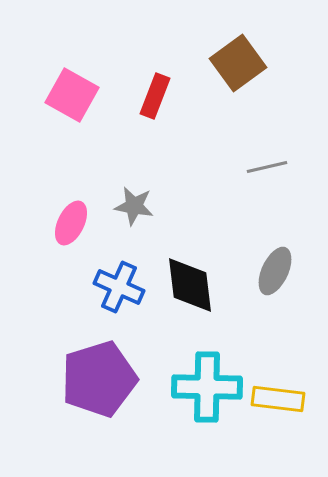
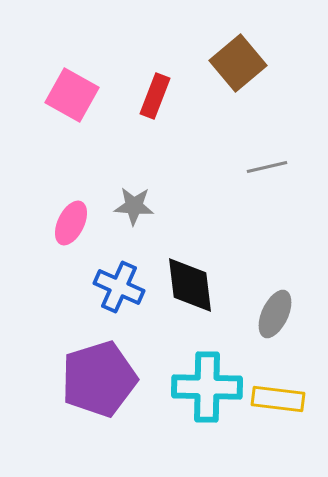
brown square: rotated 4 degrees counterclockwise
gray star: rotated 6 degrees counterclockwise
gray ellipse: moved 43 px down
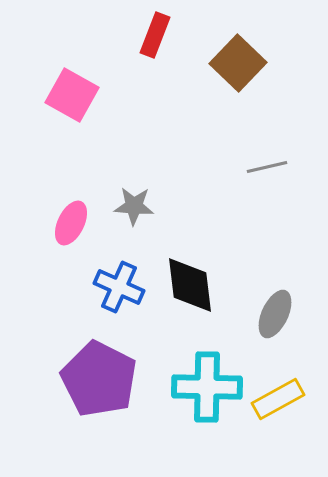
brown square: rotated 6 degrees counterclockwise
red rectangle: moved 61 px up
purple pentagon: rotated 28 degrees counterclockwise
yellow rectangle: rotated 36 degrees counterclockwise
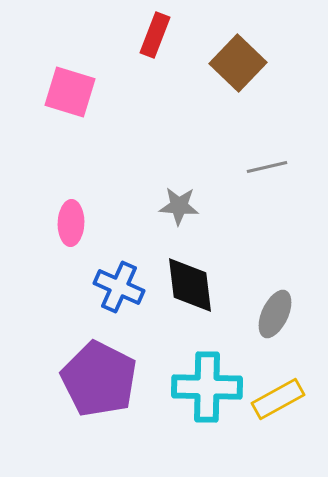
pink square: moved 2 px left, 3 px up; rotated 12 degrees counterclockwise
gray star: moved 45 px right
pink ellipse: rotated 24 degrees counterclockwise
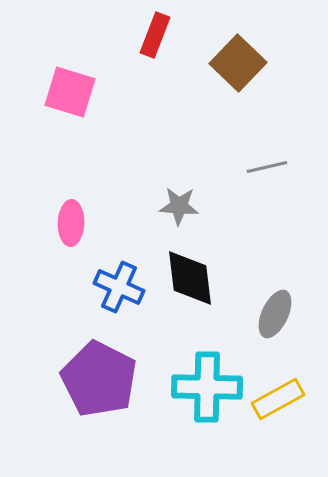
black diamond: moved 7 px up
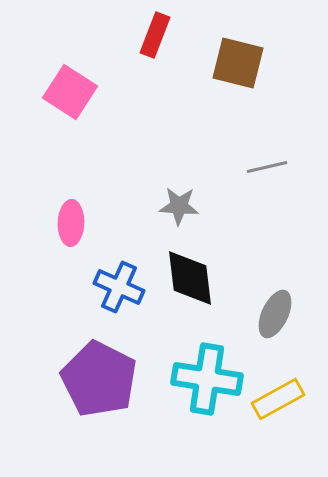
brown square: rotated 30 degrees counterclockwise
pink square: rotated 16 degrees clockwise
cyan cross: moved 8 px up; rotated 8 degrees clockwise
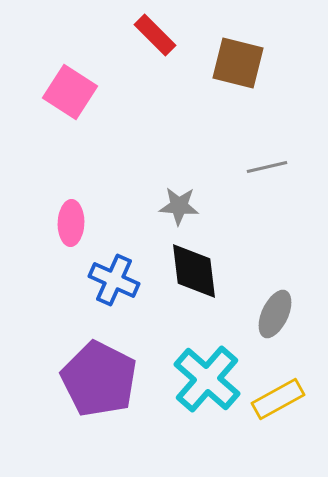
red rectangle: rotated 66 degrees counterclockwise
black diamond: moved 4 px right, 7 px up
blue cross: moved 5 px left, 7 px up
cyan cross: rotated 32 degrees clockwise
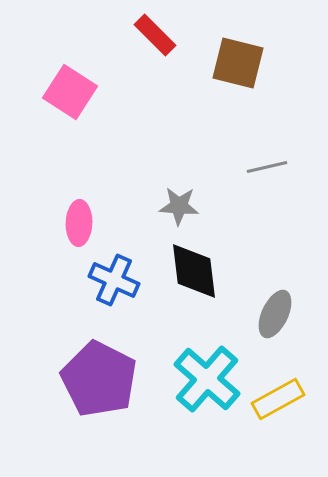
pink ellipse: moved 8 px right
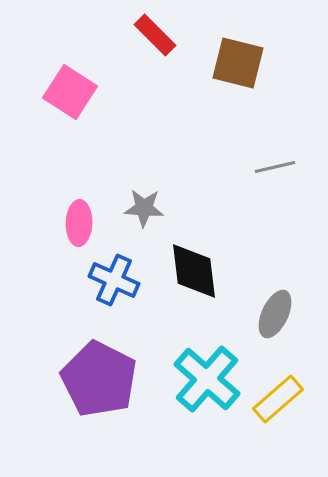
gray line: moved 8 px right
gray star: moved 35 px left, 2 px down
yellow rectangle: rotated 12 degrees counterclockwise
